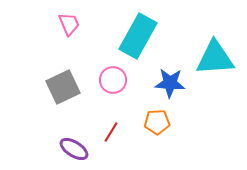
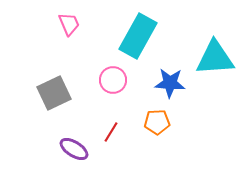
gray square: moved 9 px left, 6 px down
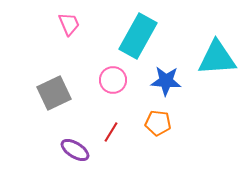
cyan triangle: moved 2 px right
blue star: moved 4 px left, 2 px up
orange pentagon: moved 1 px right, 1 px down; rotated 10 degrees clockwise
purple ellipse: moved 1 px right, 1 px down
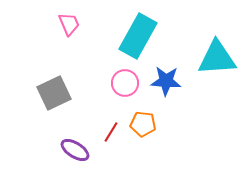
pink circle: moved 12 px right, 3 px down
orange pentagon: moved 15 px left, 1 px down
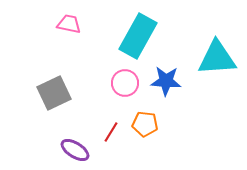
pink trapezoid: rotated 55 degrees counterclockwise
orange pentagon: moved 2 px right
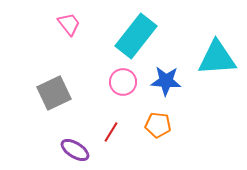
pink trapezoid: rotated 40 degrees clockwise
cyan rectangle: moved 2 px left; rotated 9 degrees clockwise
pink circle: moved 2 px left, 1 px up
orange pentagon: moved 13 px right, 1 px down
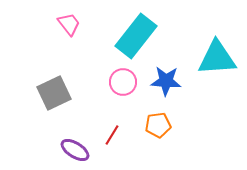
orange pentagon: rotated 15 degrees counterclockwise
red line: moved 1 px right, 3 px down
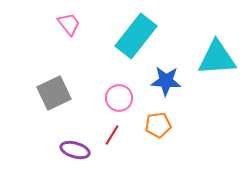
pink circle: moved 4 px left, 16 px down
purple ellipse: rotated 16 degrees counterclockwise
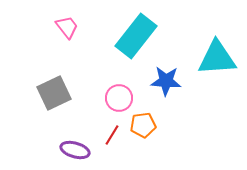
pink trapezoid: moved 2 px left, 3 px down
orange pentagon: moved 15 px left
